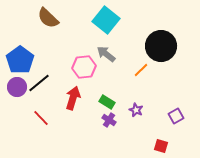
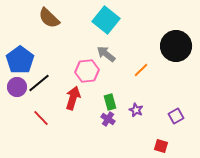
brown semicircle: moved 1 px right
black circle: moved 15 px right
pink hexagon: moved 3 px right, 4 px down
green rectangle: moved 3 px right; rotated 42 degrees clockwise
purple cross: moved 1 px left, 1 px up
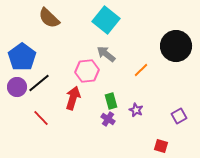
blue pentagon: moved 2 px right, 3 px up
green rectangle: moved 1 px right, 1 px up
purple square: moved 3 px right
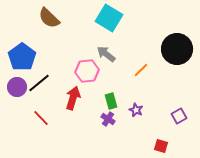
cyan square: moved 3 px right, 2 px up; rotated 8 degrees counterclockwise
black circle: moved 1 px right, 3 px down
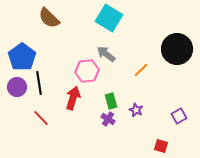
black line: rotated 60 degrees counterclockwise
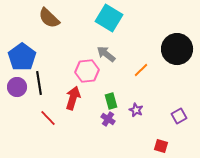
red line: moved 7 px right
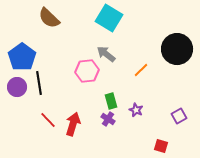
red arrow: moved 26 px down
red line: moved 2 px down
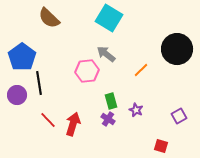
purple circle: moved 8 px down
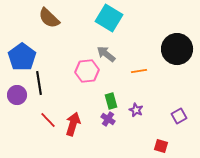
orange line: moved 2 px left, 1 px down; rotated 35 degrees clockwise
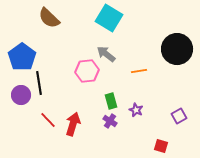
purple circle: moved 4 px right
purple cross: moved 2 px right, 2 px down
